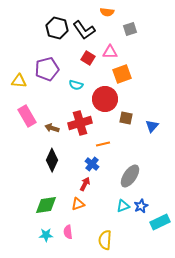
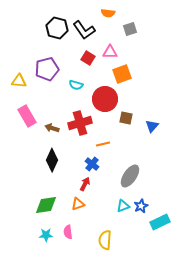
orange semicircle: moved 1 px right, 1 px down
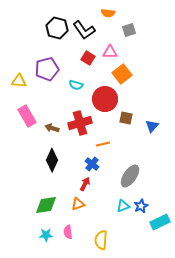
gray square: moved 1 px left, 1 px down
orange square: rotated 18 degrees counterclockwise
yellow semicircle: moved 4 px left
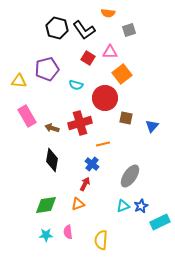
red circle: moved 1 px up
black diamond: rotated 15 degrees counterclockwise
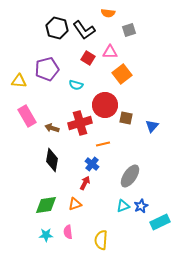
red circle: moved 7 px down
red arrow: moved 1 px up
orange triangle: moved 3 px left
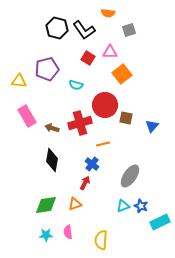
blue star: rotated 24 degrees counterclockwise
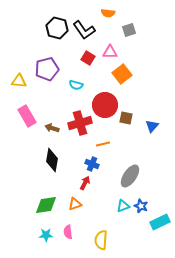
blue cross: rotated 16 degrees counterclockwise
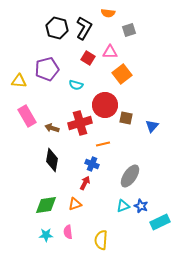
black L-shape: moved 2 px up; rotated 115 degrees counterclockwise
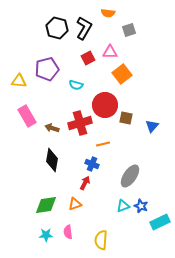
red square: rotated 32 degrees clockwise
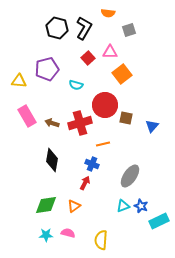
red square: rotated 16 degrees counterclockwise
brown arrow: moved 5 px up
orange triangle: moved 1 px left, 2 px down; rotated 16 degrees counterclockwise
cyan rectangle: moved 1 px left, 1 px up
pink semicircle: moved 1 px down; rotated 112 degrees clockwise
